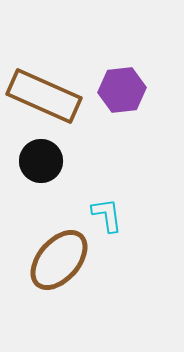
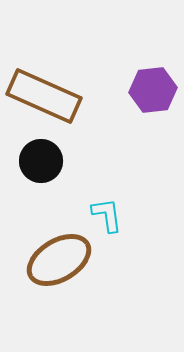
purple hexagon: moved 31 px right
brown ellipse: rotated 18 degrees clockwise
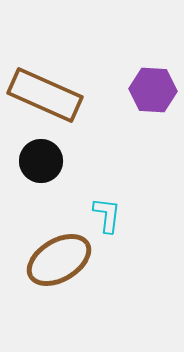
purple hexagon: rotated 9 degrees clockwise
brown rectangle: moved 1 px right, 1 px up
cyan L-shape: rotated 15 degrees clockwise
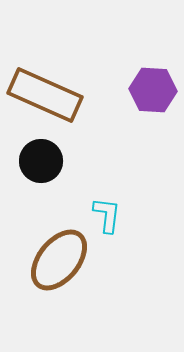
brown ellipse: rotated 20 degrees counterclockwise
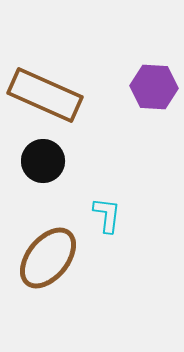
purple hexagon: moved 1 px right, 3 px up
black circle: moved 2 px right
brown ellipse: moved 11 px left, 2 px up
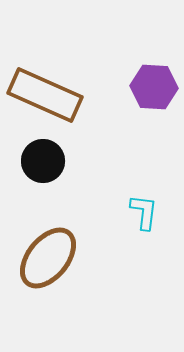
cyan L-shape: moved 37 px right, 3 px up
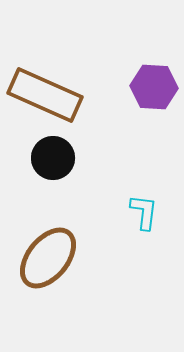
black circle: moved 10 px right, 3 px up
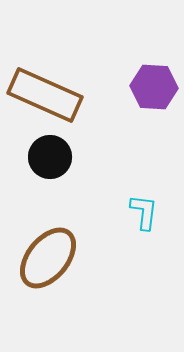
black circle: moved 3 px left, 1 px up
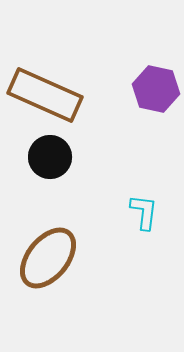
purple hexagon: moved 2 px right, 2 px down; rotated 9 degrees clockwise
